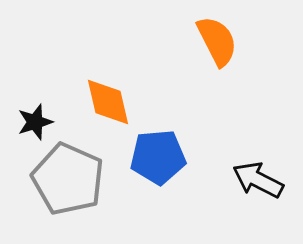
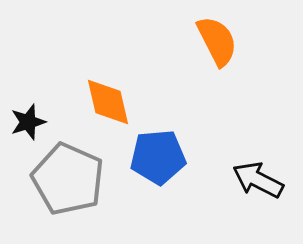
black star: moved 7 px left
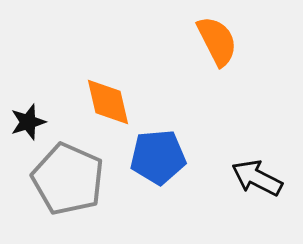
black arrow: moved 1 px left, 2 px up
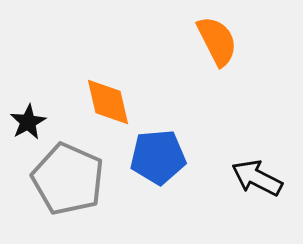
black star: rotated 12 degrees counterclockwise
